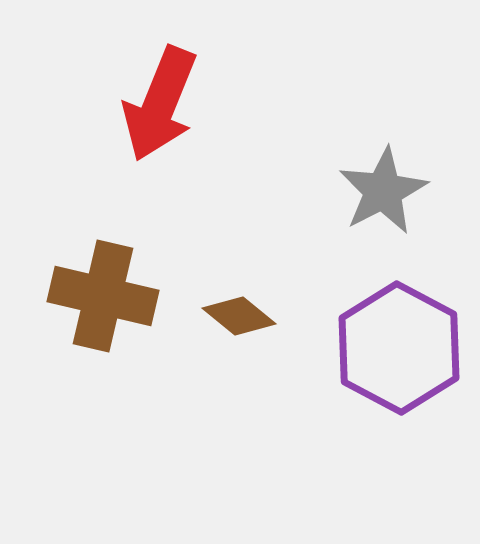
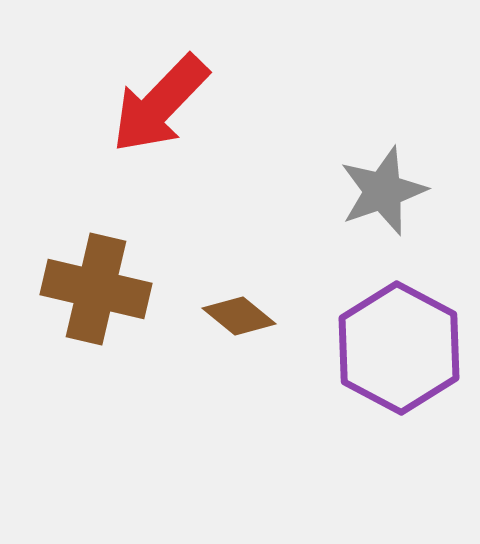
red arrow: rotated 22 degrees clockwise
gray star: rotated 8 degrees clockwise
brown cross: moved 7 px left, 7 px up
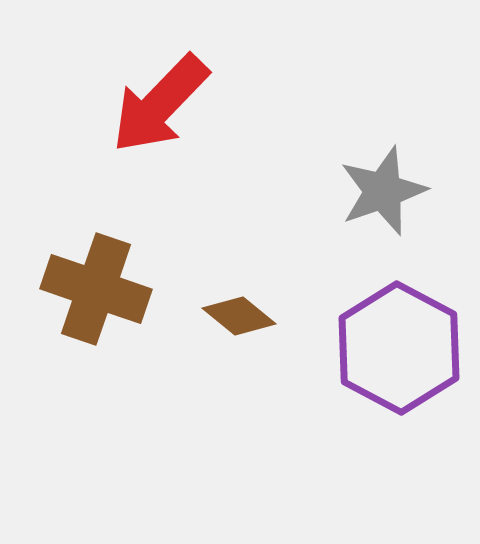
brown cross: rotated 6 degrees clockwise
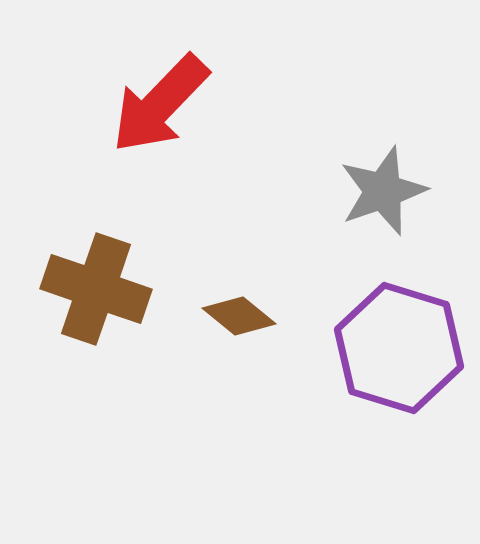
purple hexagon: rotated 11 degrees counterclockwise
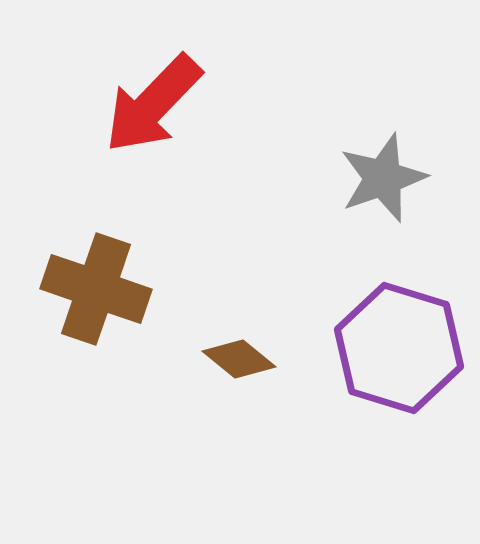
red arrow: moved 7 px left
gray star: moved 13 px up
brown diamond: moved 43 px down
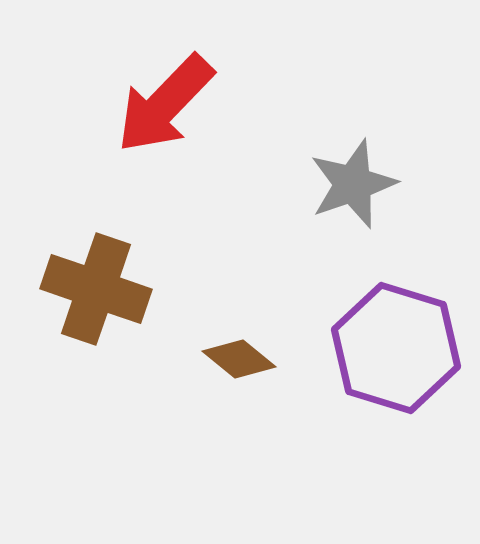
red arrow: moved 12 px right
gray star: moved 30 px left, 6 px down
purple hexagon: moved 3 px left
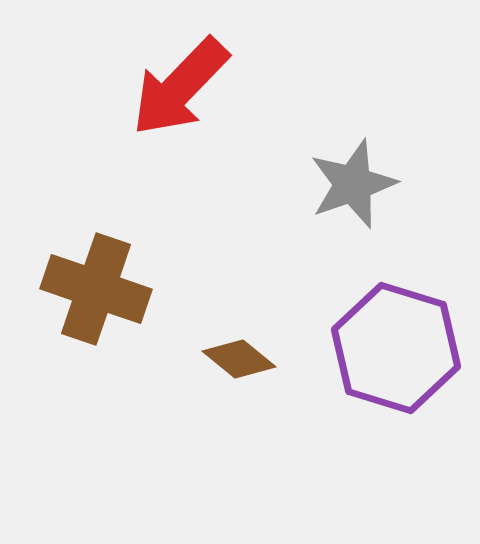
red arrow: moved 15 px right, 17 px up
